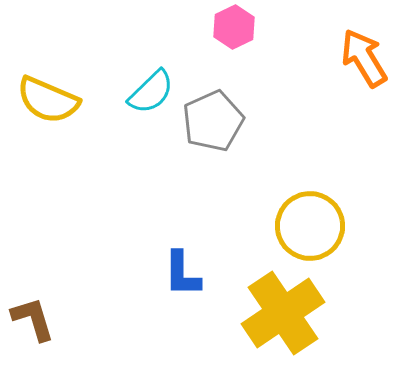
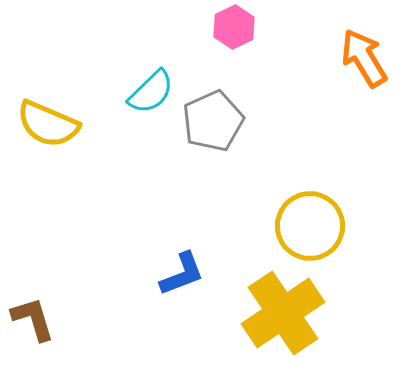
yellow semicircle: moved 24 px down
blue L-shape: rotated 111 degrees counterclockwise
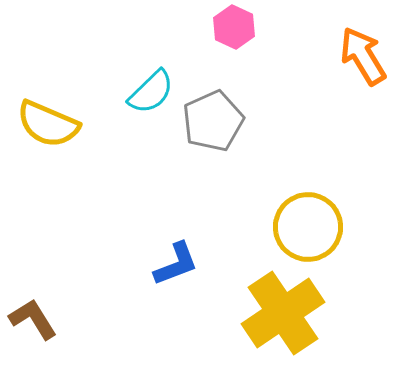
pink hexagon: rotated 9 degrees counterclockwise
orange arrow: moved 1 px left, 2 px up
yellow circle: moved 2 px left, 1 px down
blue L-shape: moved 6 px left, 10 px up
brown L-shape: rotated 15 degrees counterclockwise
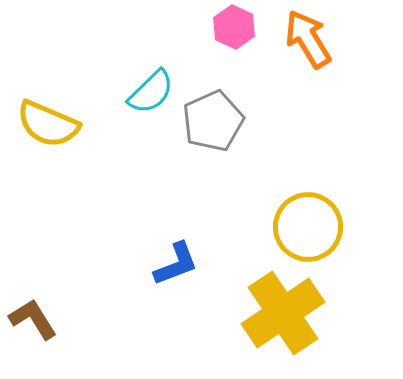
orange arrow: moved 55 px left, 17 px up
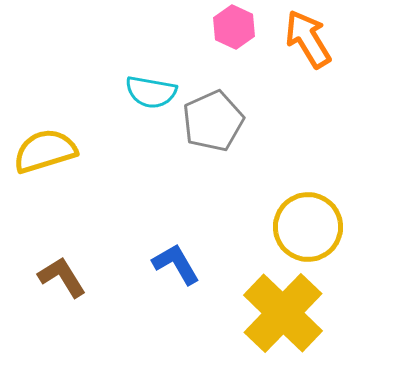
cyan semicircle: rotated 54 degrees clockwise
yellow semicircle: moved 3 px left, 27 px down; rotated 140 degrees clockwise
blue L-shape: rotated 99 degrees counterclockwise
yellow cross: rotated 12 degrees counterclockwise
brown L-shape: moved 29 px right, 42 px up
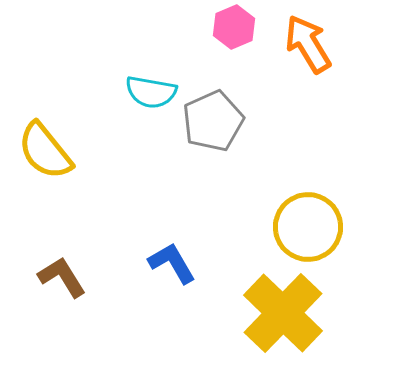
pink hexagon: rotated 12 degrees clockwise
orange arrow: moved 5 px down
yellow semicircle: rotated 112 degrees counterclockwise
blue L-shape: moved 4 px left, 1 px up
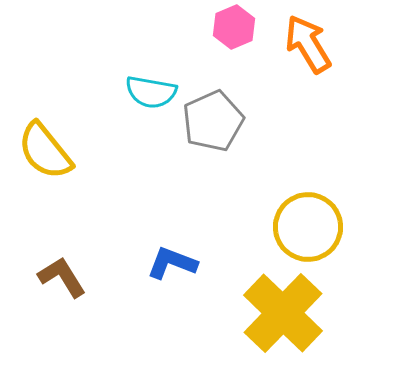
blue L-shape: rotated 39 degrees counterclockwise
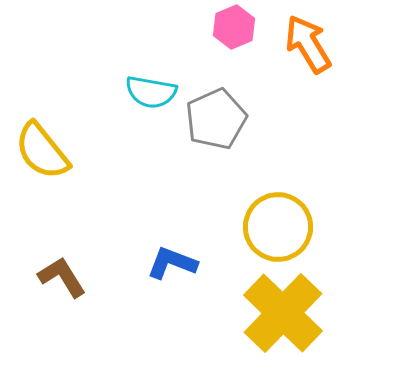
gray pentagon: moved 3 px right, 2 px up
yellow semicircle: moved 3 px left
yellow circle: moved 30 px left
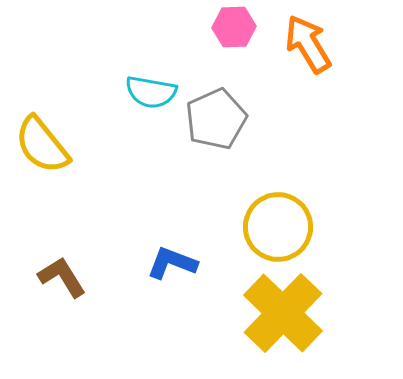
pink hexagon: rotated 21 degrees clockwise
yellow semicircle: moved 6 px up
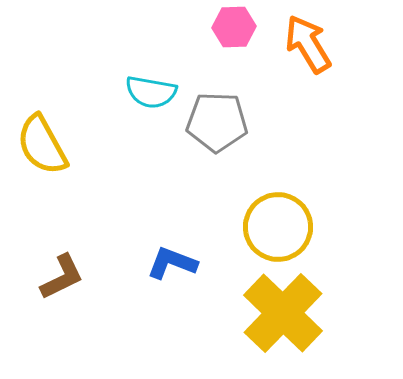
gray pentagon: moved 1 px right, 3 px down; rotated 26 degrees clockwise
yellow semicircle: rotated 10 degrees clockwise
brown L-shape: rotated 96 degrees clockwise
